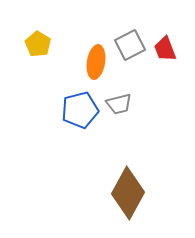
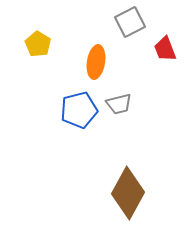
gray square: moved 23 px up
blue pentagon: moved 1 px left
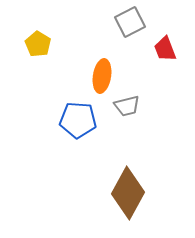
orange ellipse: moved 6 px right, 14 px down
gray trapezoid: moved 8 px right, 2 px down
blue pentagon: moved 1 px left, 10 px down; rotated 18 degrees clockwise
